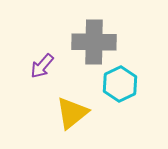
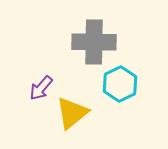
purple arrow: moved 1 px left, 22 px down
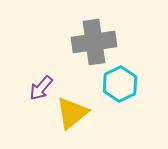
gray cross: rotated 9 degrees counterclockwise
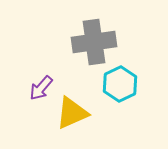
yellow triangle: rotated 15 degrees clockwise
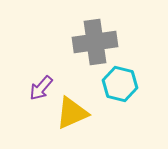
gray cross: moved 1 px right
cyan hexagon: rotated 20 degrees counterclockwise
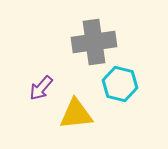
gray cross: moved 1 px left
yellow triangle: moved 4 px right, 1 px down; rotated 18 degrees clockwise
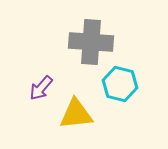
gray cross: moved 3 px left; rotated 12 degrees clockwise
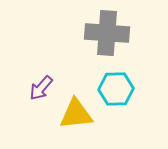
gray cross: moved 16 px right, 9 px up
cyan hexagon: moved 4 px left, 5 px down; rotated 16 degrees counterclockwise
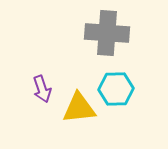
purple arrow: moved 1 px right, 1 px down; rotated 60 degrees counterclockwise
yellow triangle: moved 3 px right, 6 px up
